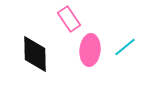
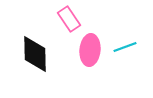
cyan line: rotated 20 degrees clockwise
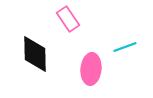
pink rectangle: moved 1 px left
pink ellipse: moved 1 px right, 19 px down
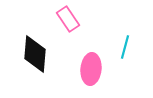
cyan line: rotated 55 degrees counterclockwise
black diamond: rotated 6 degrees clockwise
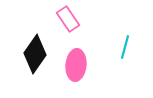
black diamond: rotated 30 degrees clockwise
pink ellipse: moved 15 px left, 4 px up
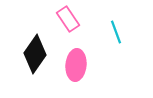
cyan line: moved 9 px left, 15 px up; rotated 35 degrees counterclockwise
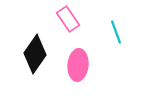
pink ellipse: moved 2 px right
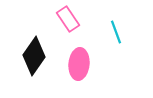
black diamond: moved 1 px left, 2 px down
pink ellipse: moved 1 px right, 1 px up
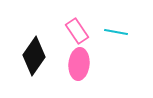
pink rectangle: moved 9 px right, 12 px down
cyan line: rotated 60 degrees counterclockwise
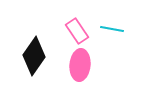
cyan line: moved 4 px left, 3 px up
pink ellipse: moved 1 px right, 1 px down
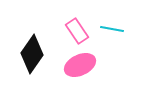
black diamond: moved 2 px left, 2 px up
pink ellipse: rotated 60 degrees clockwise
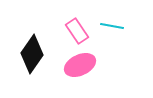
cyan line: moved 3 px up
